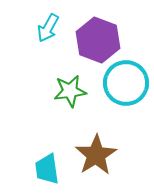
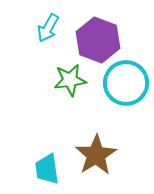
green star: moved 11 px up
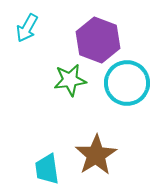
cyan arrow: moved 21 px left
cyan circle: moved 1 px right
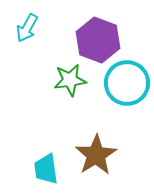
cyan trapezoid: moved 1 px left
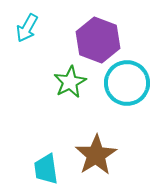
green star: moved 2 px down; rotated 20 degrees counterclockwise
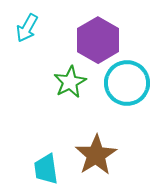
purple hexagon: rotated 9 degrees clockwise
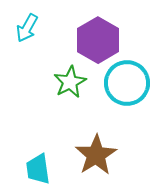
cyan trapezoid: moved 8 px left
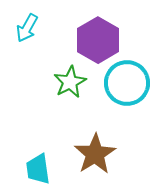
brown star: moved 1 px left, 1 px up
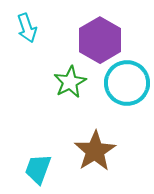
cyan arrow: rotated 48 degrees counterclockwise
purple hexagon: moved 2 px right
brown star: moved 3 px up
cyan trapezoid: rotated 28 degrees clockwise
